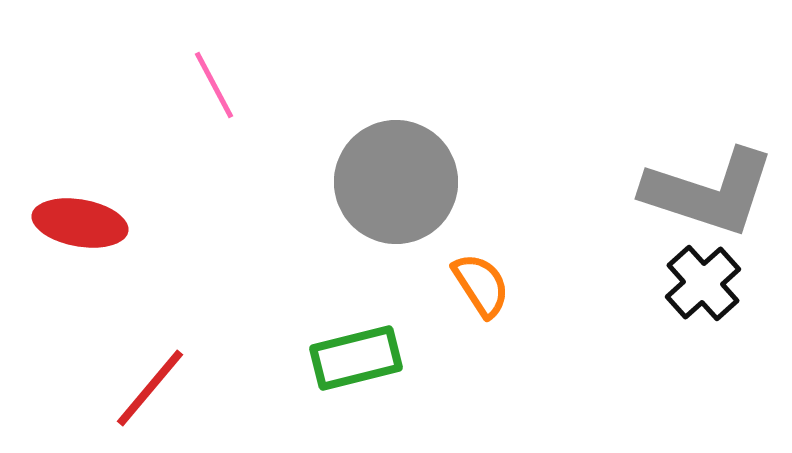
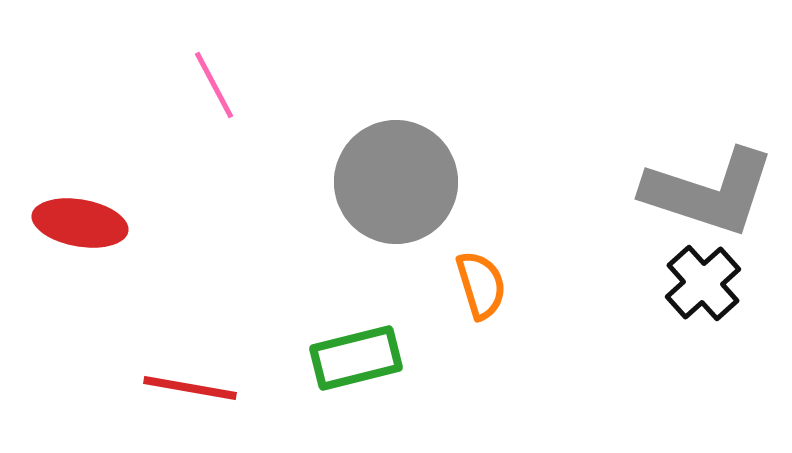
orange semicircle: rotated 16 degrees clockwise
red line: moved 40 px right; rotated 60 degrees clockwise
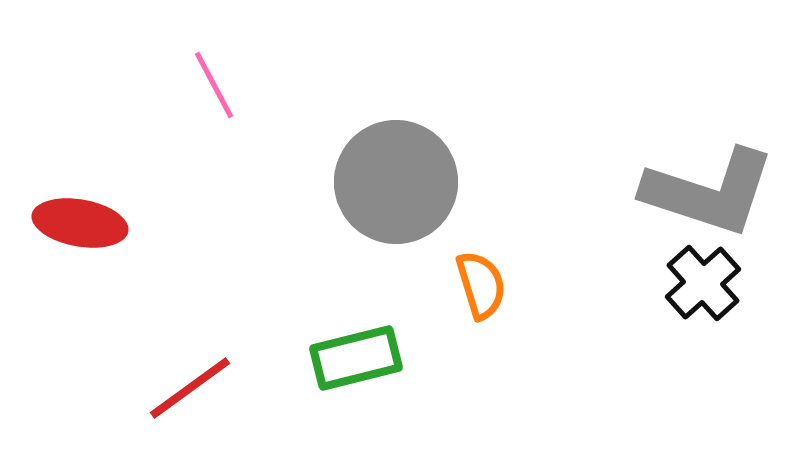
red line: rotated 46 degrees counterclockwise
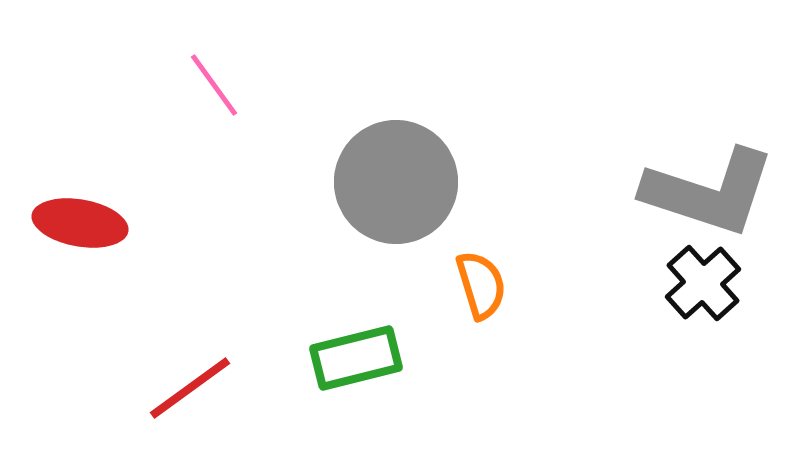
pink line: rotated 8 degrees counterclockwise
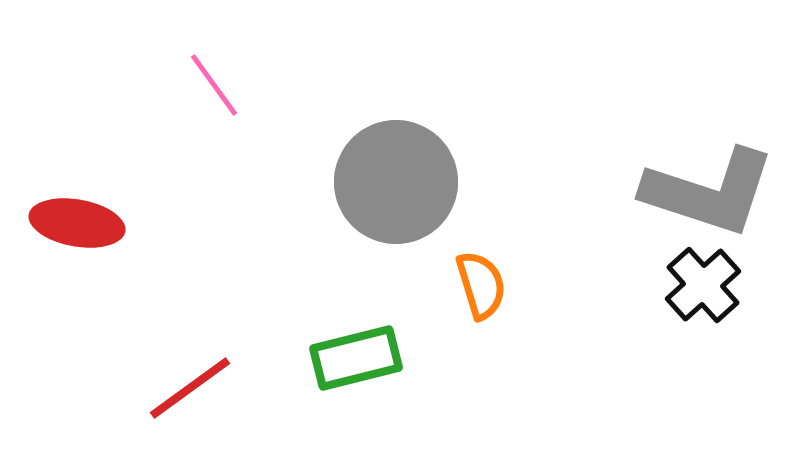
red ellipse: moved 3 px left
black cross: moved 2 px down
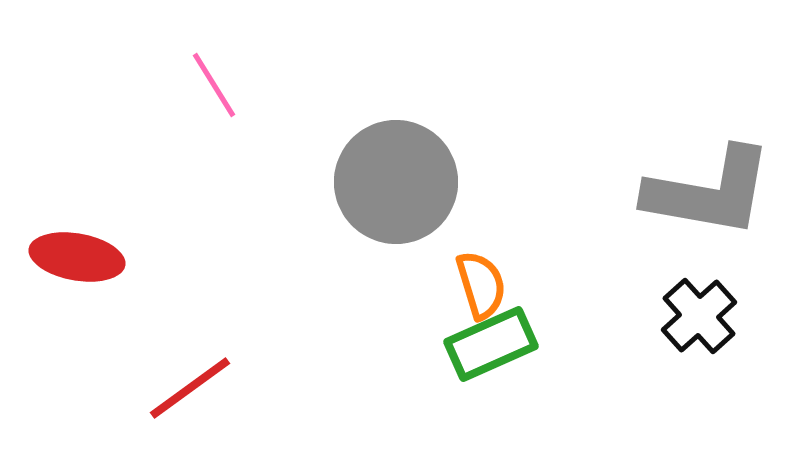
pink line: rotated 4 degrees clockwise
gray L-shape: rotated 8 degrees counterclockwise
red ellipse: moved 34 px down
black cross: moved 4 px left, 31 px down
green rectangle: moved 135 px right, 14 px up; rotated 10 degrees counterclockwise
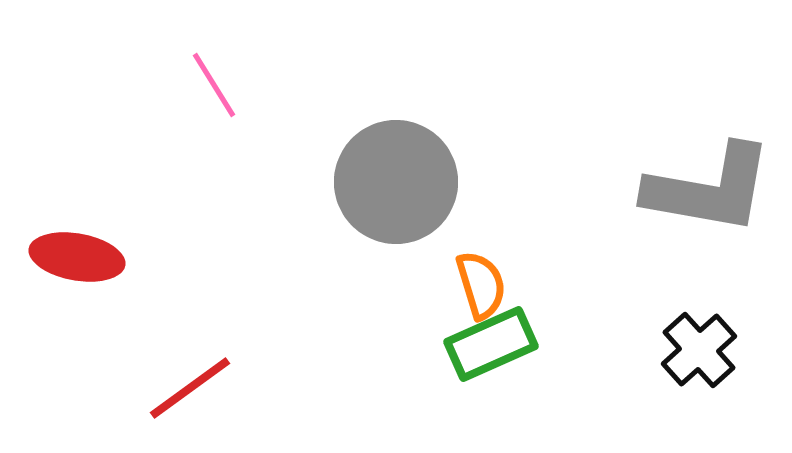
gray L-shape: moved 3 px up
black cross: moved 34 px down
